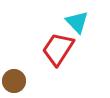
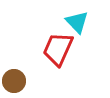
red trapezoid: rotated 9 degrees counterclockwise
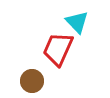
brown circle: moved 18 px right
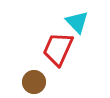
brown circle: moved 2 px right, 1 px down
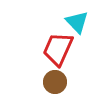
brown circle: moved 21 px right
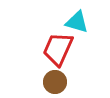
cyan triangle: rotated 30 degrees counterclockwise
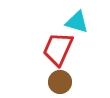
brown circle: moved 5 px right
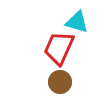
red trapezoid: moved 1 px right, 1 px up
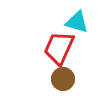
brown circle: moved 3 px right, 3 px up
